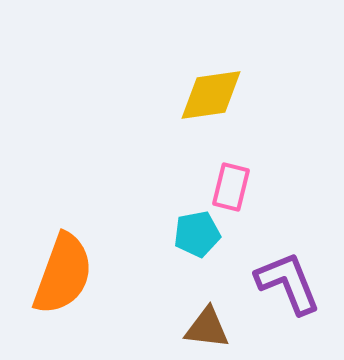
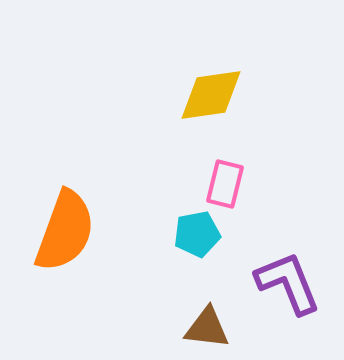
pink rectangle: moved 6 px left, 3 px up
orange semicircle: moved 2 px right, 43 px up
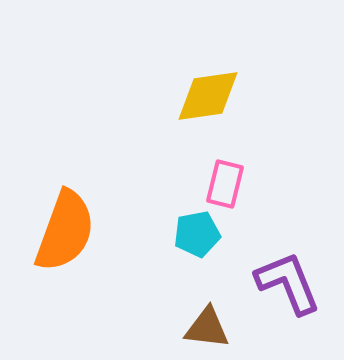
yellow diamond: moved 3 px left, 1 px down
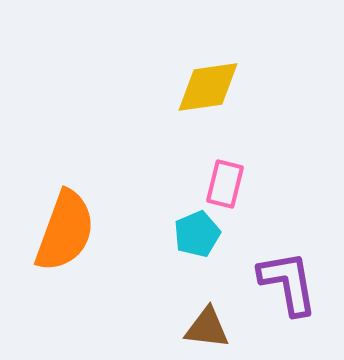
yellow diamond: moved 9 px up
cyan pentagon: rotated 12 degrees counterclockwise
purple L-shape: rotated 12 degrees clockwise
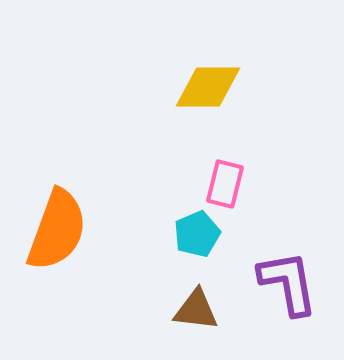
yellow diamond: rotated 8 degrees clockwise
orange semicircle: moved 8 px left, 1 px up
brown triangle: moved 11 px left, 18 px up
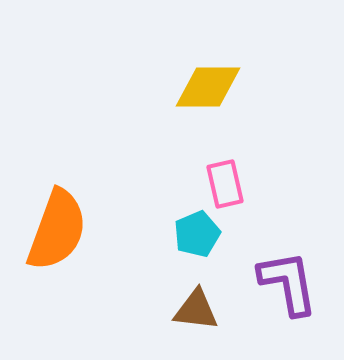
pink rectangle: rotated 27 degrees counterclockwise
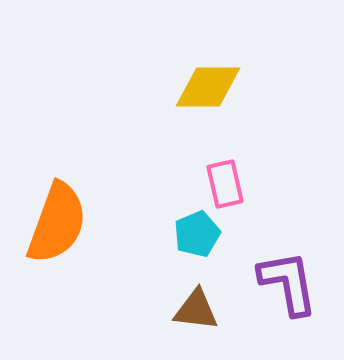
orange semicircle: moved 7 px up
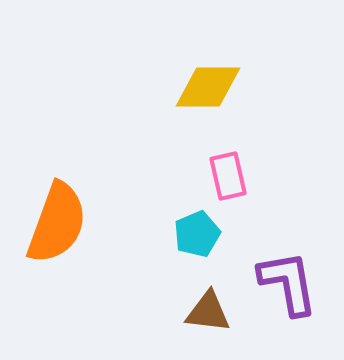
pink rectangle: moved 3 px right, 8 px up
brown triangle: moved 12 px right, 2 px down
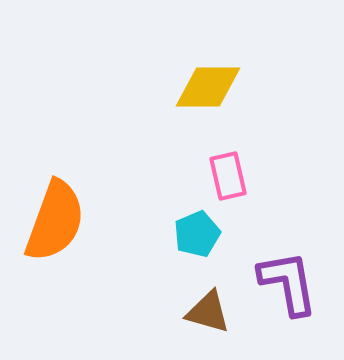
orange semicircle: moved 2 px left, 2 px up
brown triangle: rotated 9 degrees clockwise
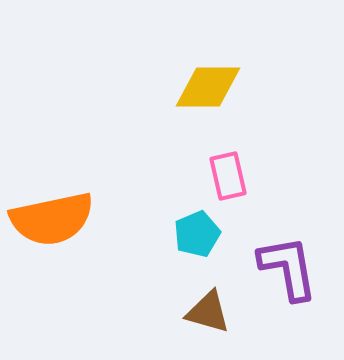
orange semicircle: moved 3 px left, 2 px up; rotated 58 degrees clockwise
purple L-shape: moved 15 px up
